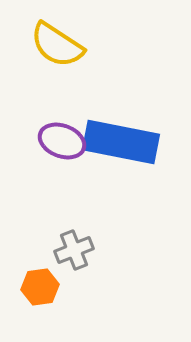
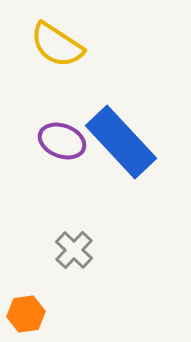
blue rectangle: rotated 36 degrees clockwise
gray cross: rotated 24 degrees counterclockwise
orange hexagon: moved 14 px left, 27 px down
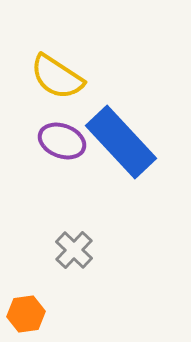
yellow semicircle: moved 32 px down
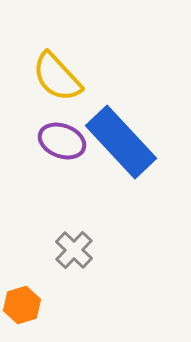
yellow semicircle: rotated 14 degrees clockwise
orange hexagon: moved 4 px left, 9 px up; rotated 9 degrees counterclockwise
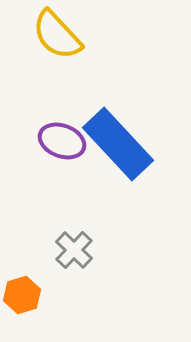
yellow semicircle: moved 42 px up
blue rectangle: moved 3 px left, 2 px down
orange hexagon: moved 10 px up
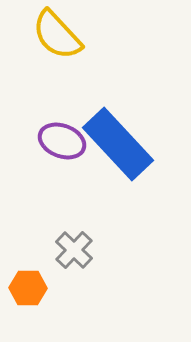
orange hexagon: moved 6 px right, 7 px up; rotated 18 degrees clockwise
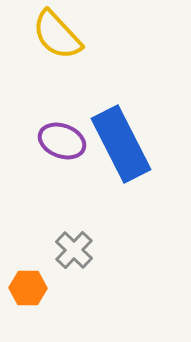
blue rectangle: moved 3 px right; rotated 16 degrees clockwise
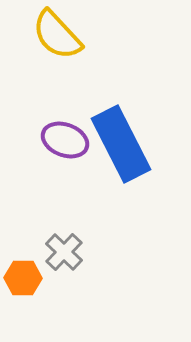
purple ellipse: moved 3 px right, 1 px up
gray cross: moved 10 px left, 2 px down
orange hexagon: moved 5 px left, 10 px up
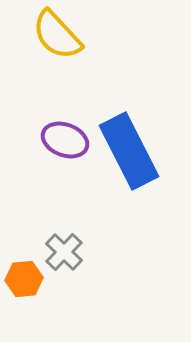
blue rectangle: moved 8 px right, 7 px down
orange hexagon: moved 1 px right, 1 px down; rotated 6 degrees counterclockwise
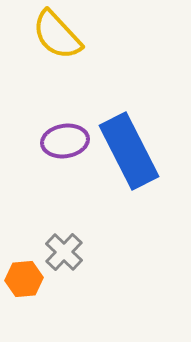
purple ellipse: moved 1 px down; rotated 30 degrees counterclockwise
